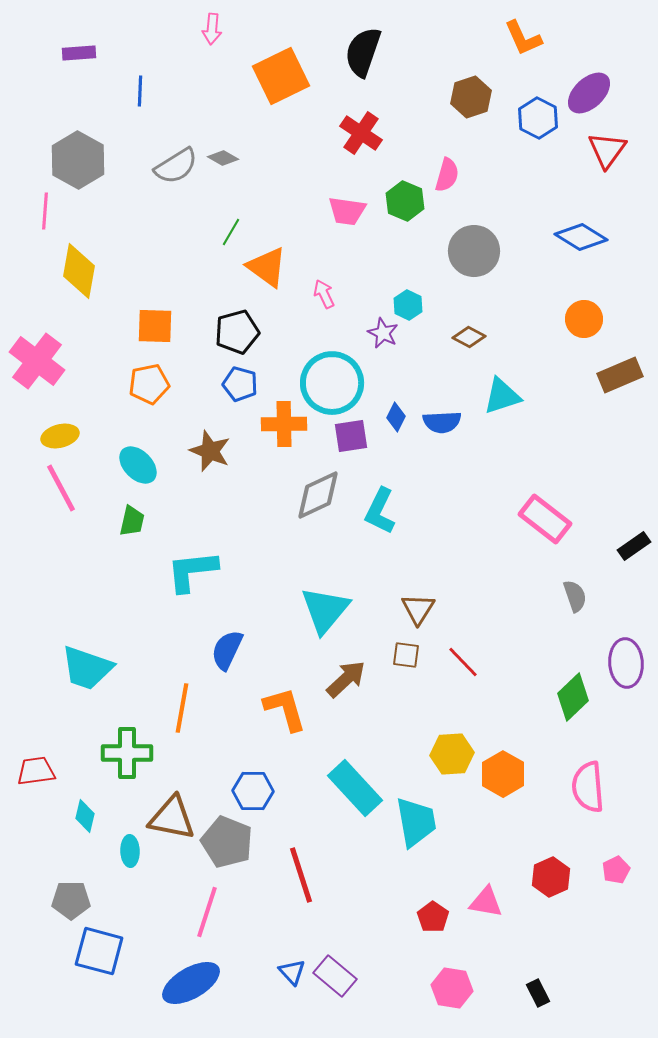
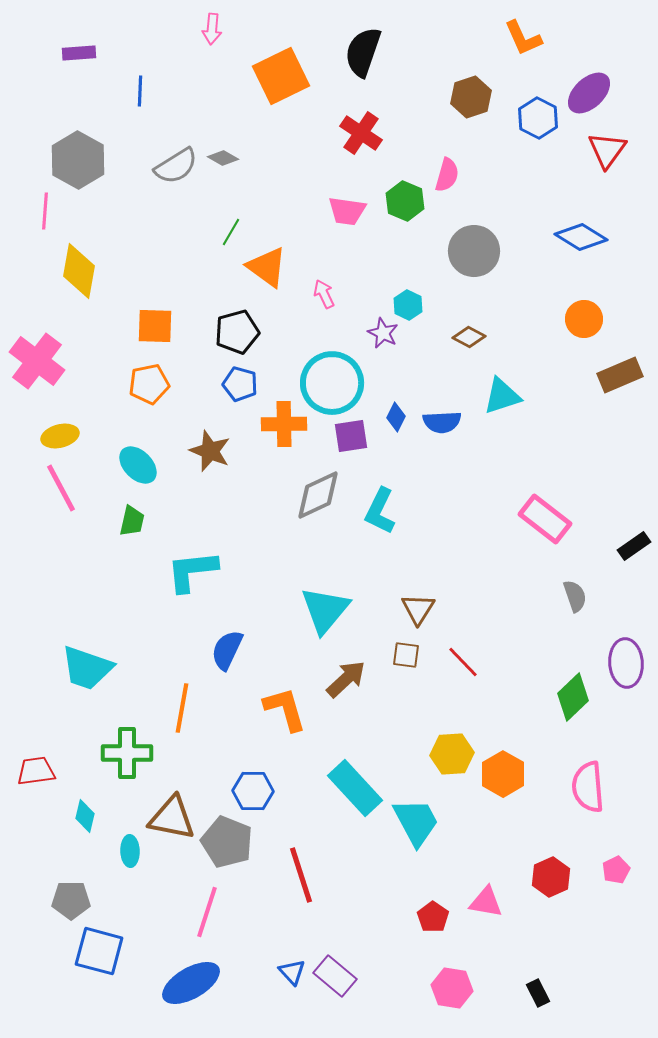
cyan trapezoid at (416, 822): rotated 18 degrees counterclockwise
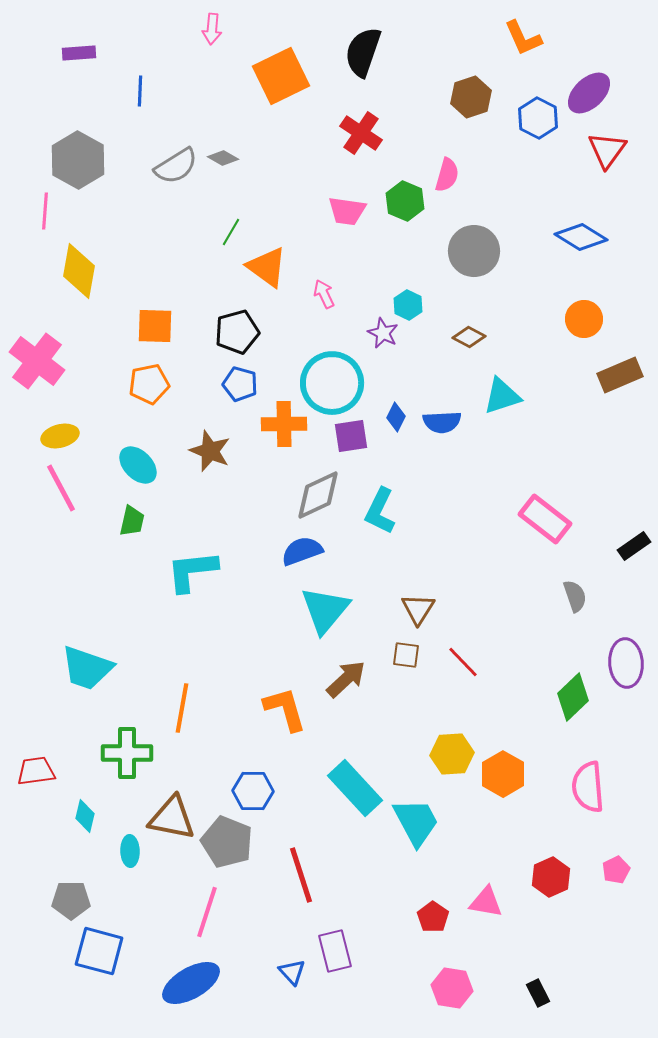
blue semicircle at (227, 650): moved 75 px right, 99 px up; rotated 45 degrees clockwise
purple rectangle at (335, 976): moved 25 px up; rotated 36 degrees clockwise
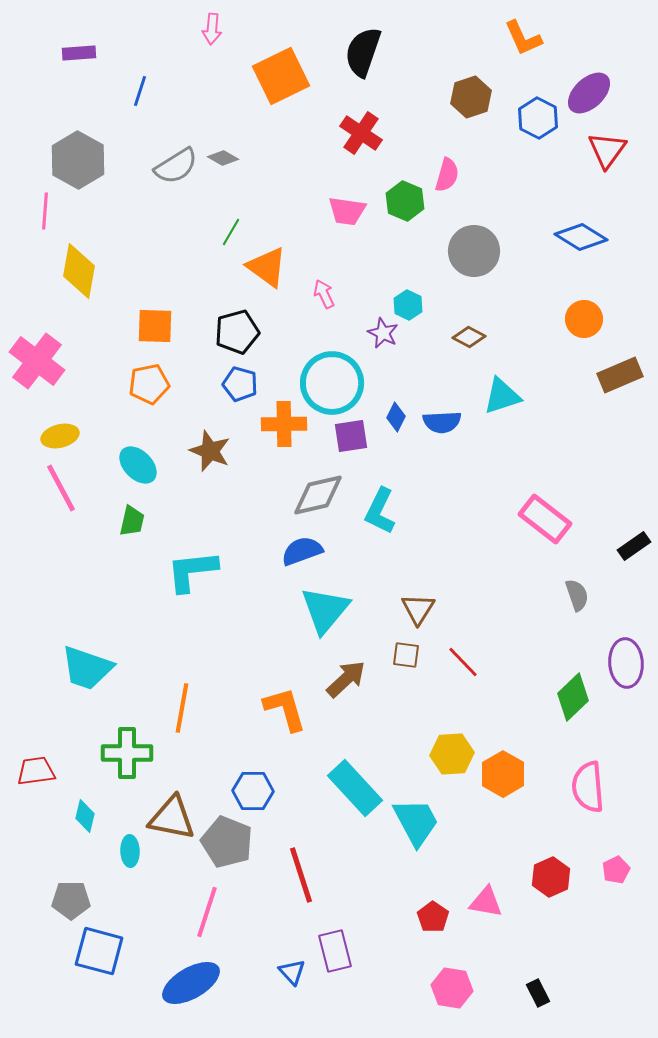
blue line at (140, 91): rotated 16 degrees clockwise
gray diamond at (318, 495): rotated 12 degrees clockwise
gray semicircle at (575, 596): moved 2 px right, 1 px up
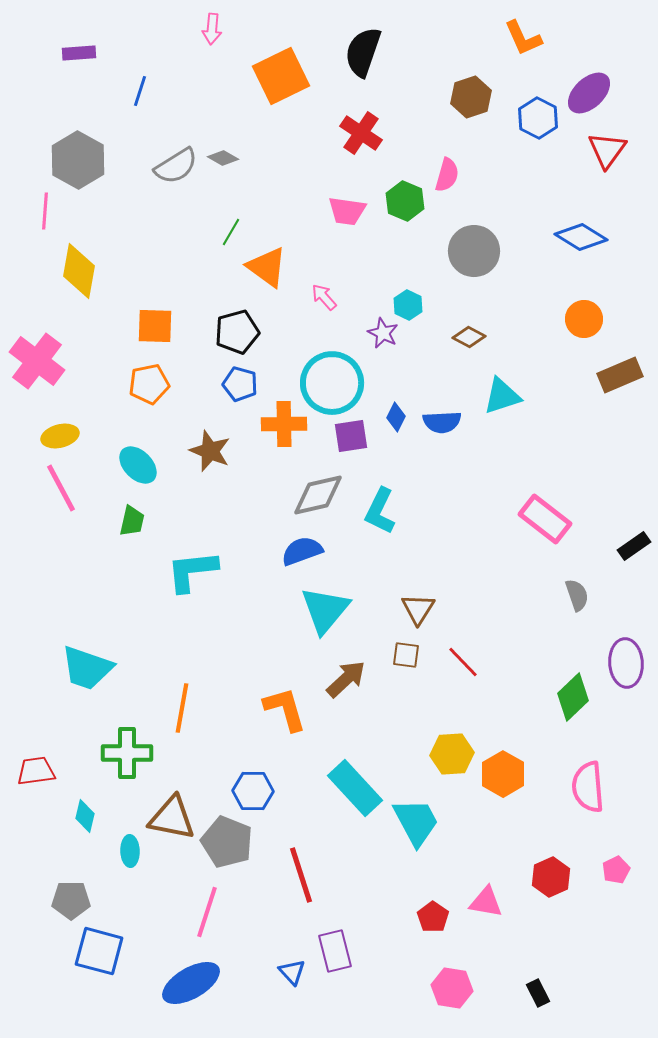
pink arrow at (324, 294): moved 3 px down; rotated 16 degrees counterclockwise
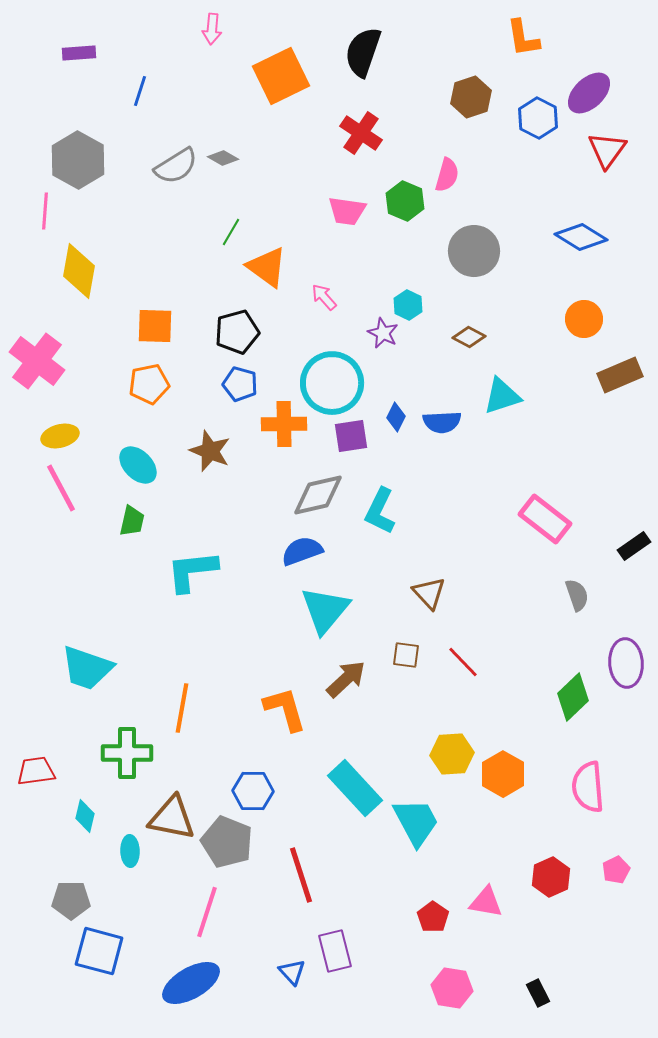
orange L-shape at (523, 38): rotated 15 degrees clockwise
brown triangle at (418, 609): moved 11 px right, 16 px up; rotated 15 degrees counterclockwise
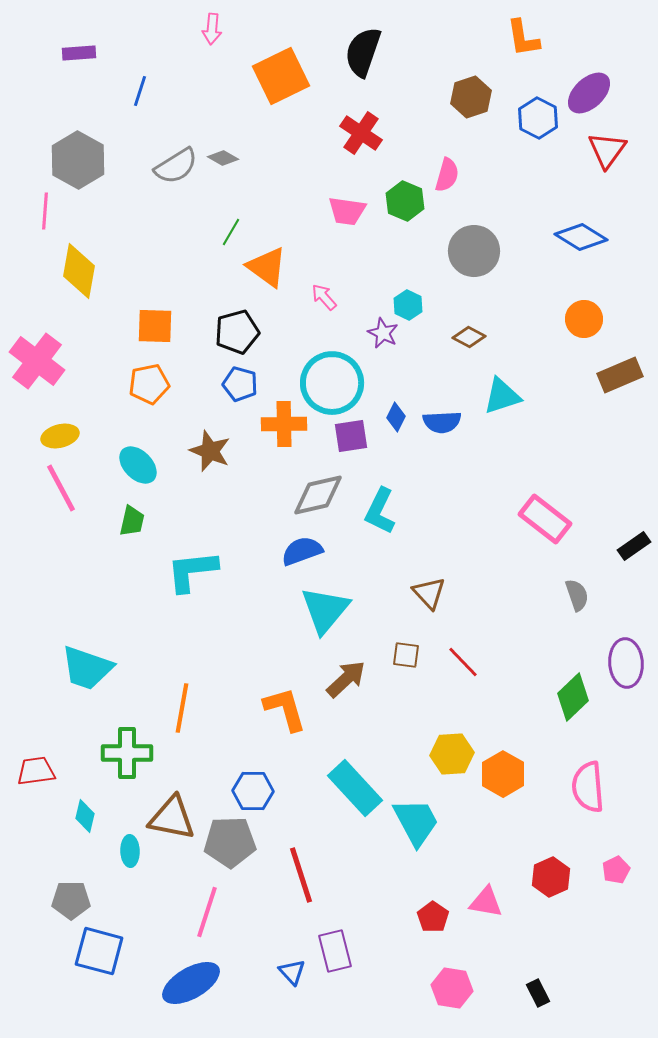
gray pentagon at (227, 842): moved 3 px right; rotated 24 degrees counterclockwise
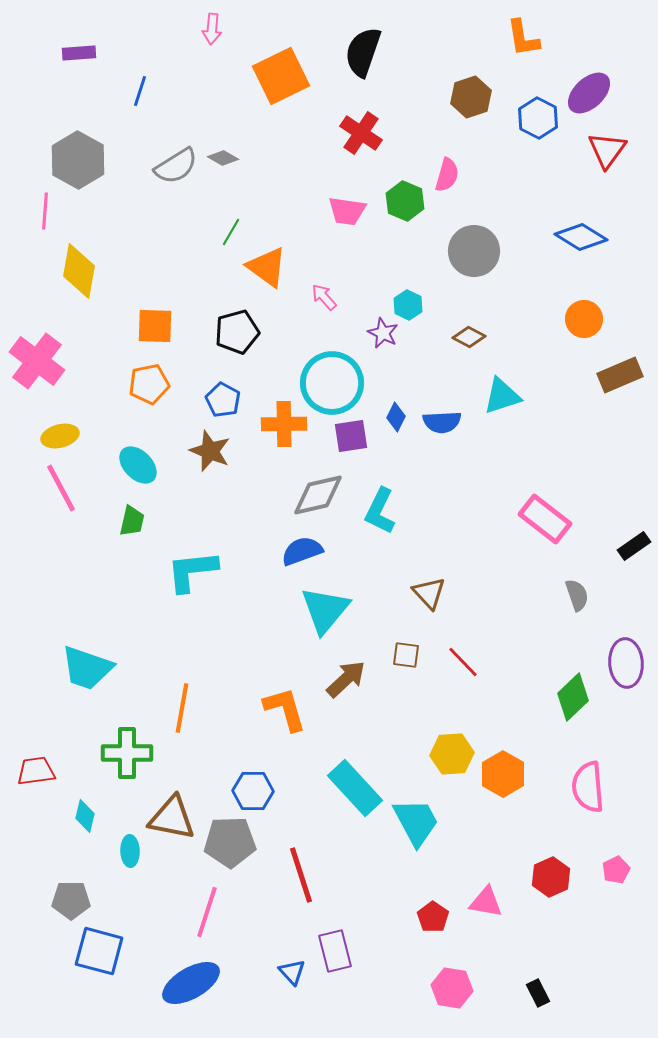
blue pentagon at (240, 384): moved 17 px left, 16 px down; rotated 12 degrees clockwise
